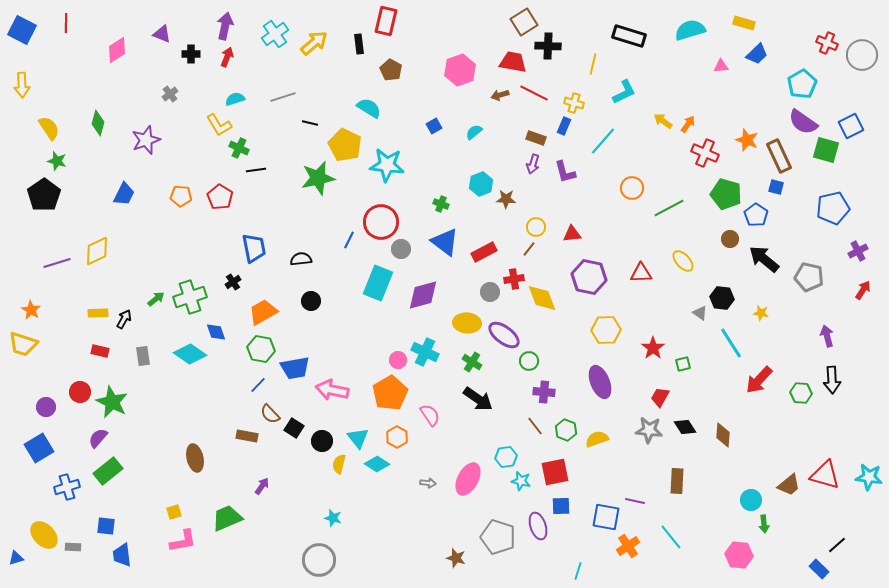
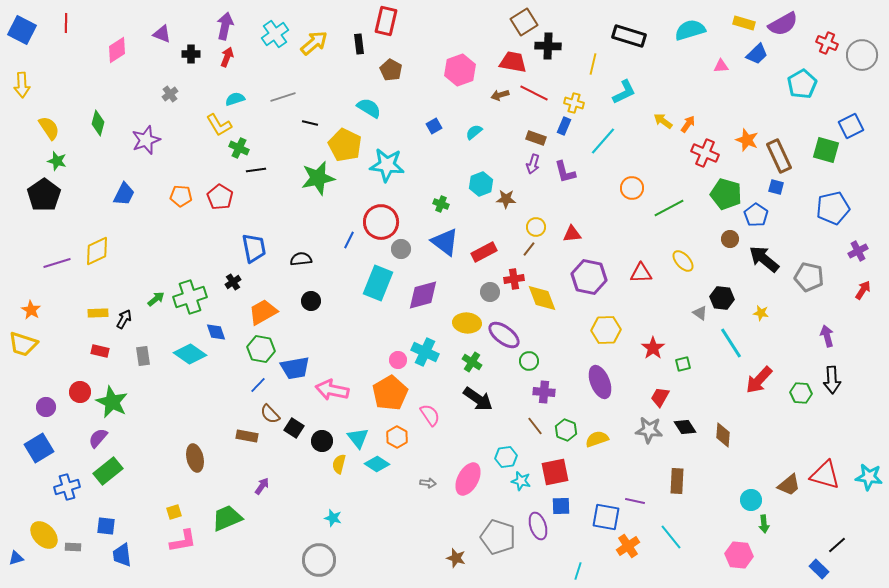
purple semicircle at (803, 122): moved 20 px left, 98 px up; rotated 64 degrees counterclockwise
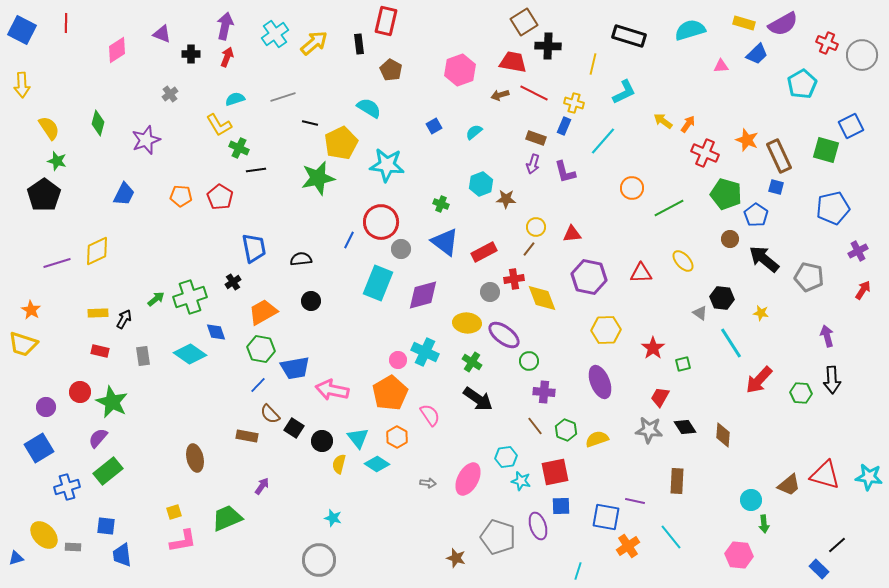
yellow pentagon at (345, 145): moved 4 px left, 2 px up; rotated 20 degrees clockwise
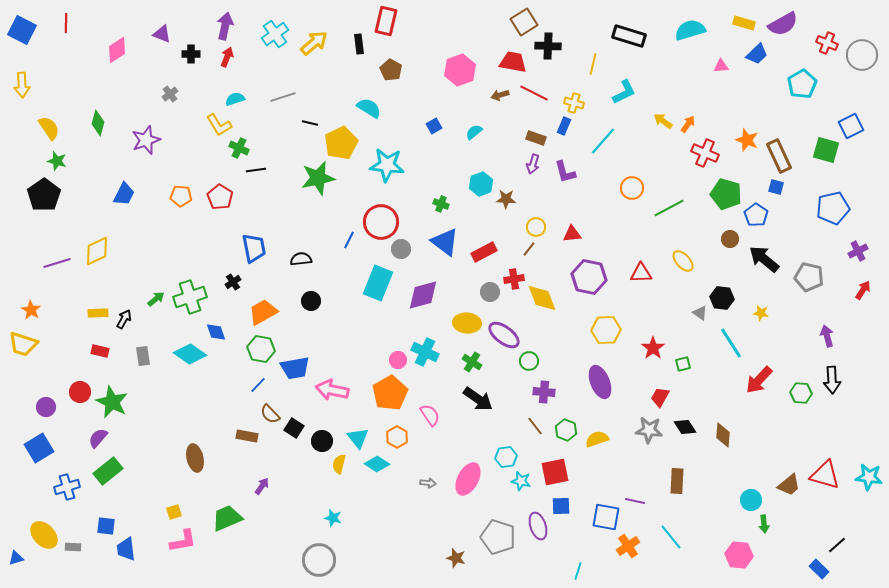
blue trapezoid at (122, 555): moved 4 px right, 6 px up
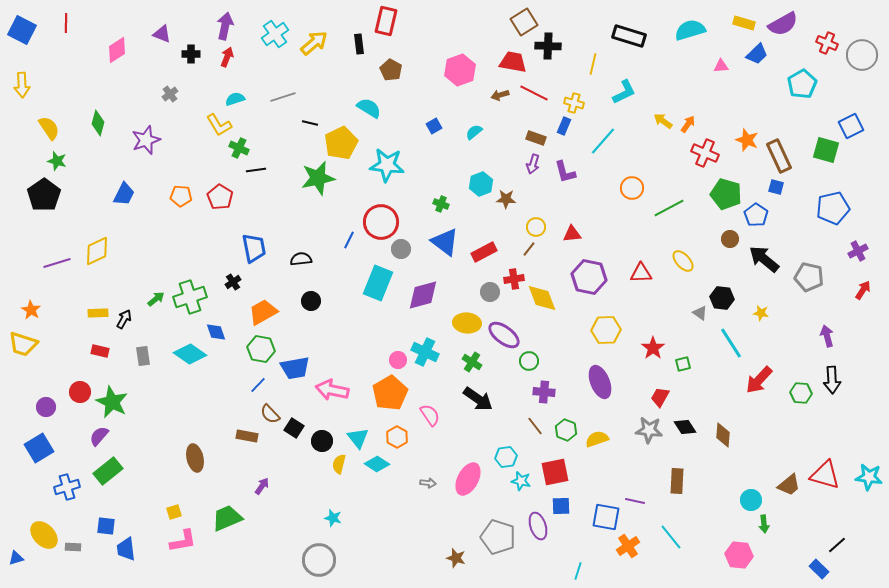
purple semicircle at (98, 438): moved 1 px right, 2 px up
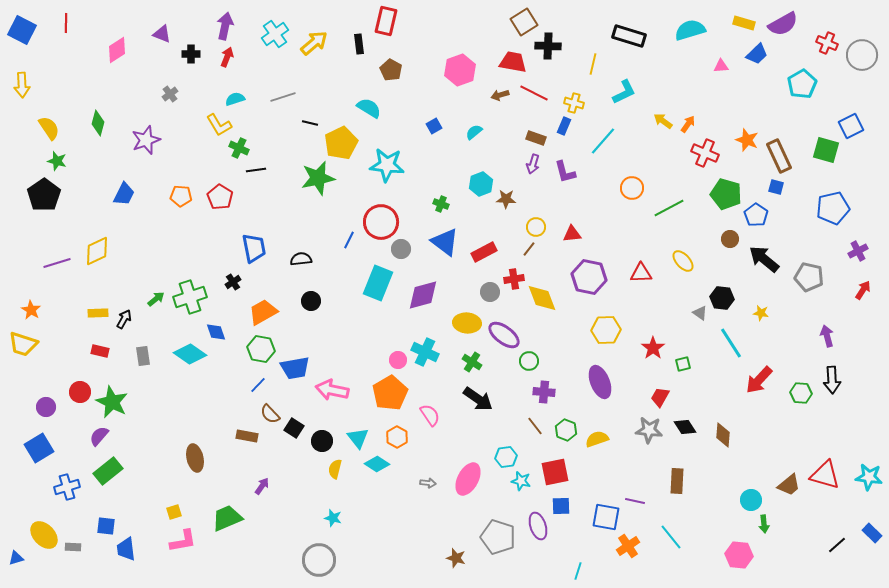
yellow semicircle at (339, 464): moved 4 px left, 5 px down
blue rectangle at (819, 569): moved 53 px right, 36 px up
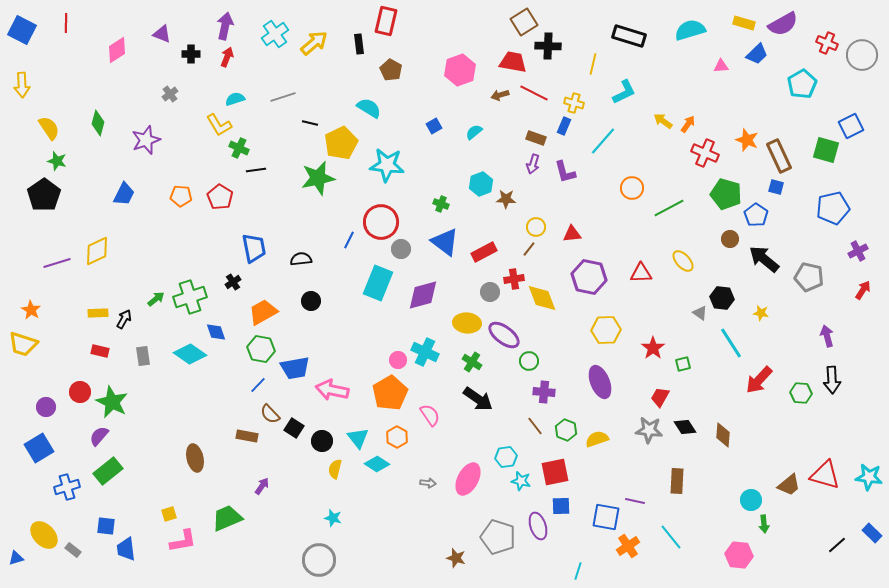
yellow square at (174, 512): moved 5 px left, 2 px down
gray rectangle at (73, 547): moved 3 px down; rotated 35 degrees clockwise
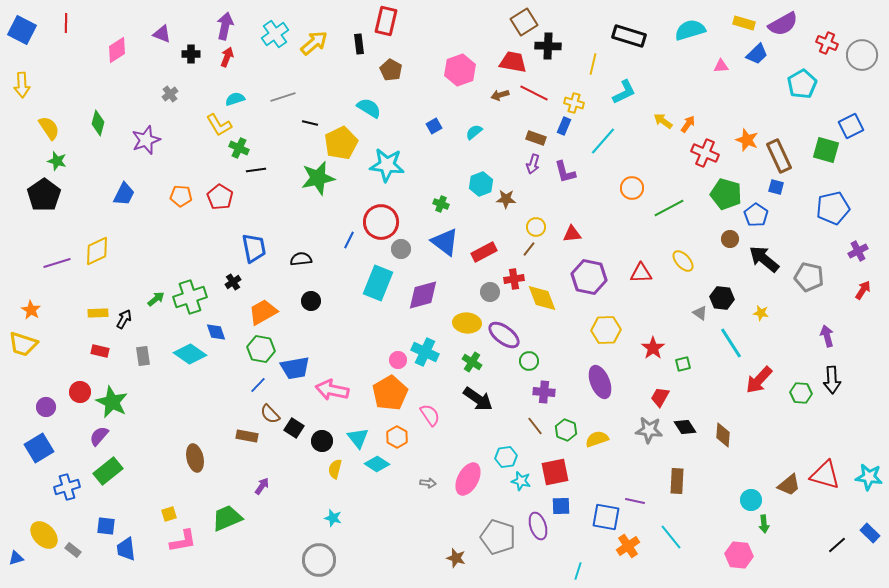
blue rectangle at (872, 533): moved 2 px left
